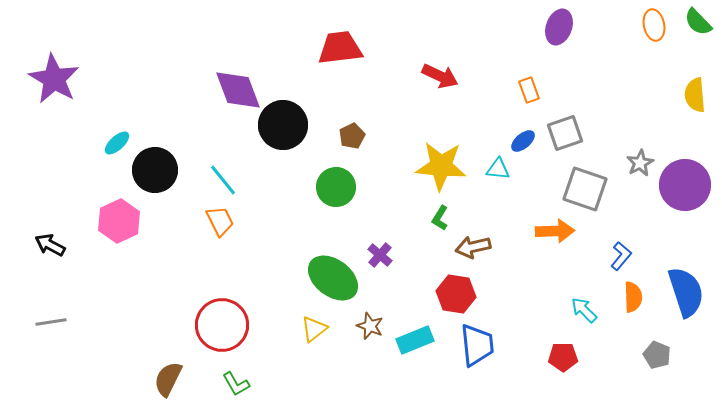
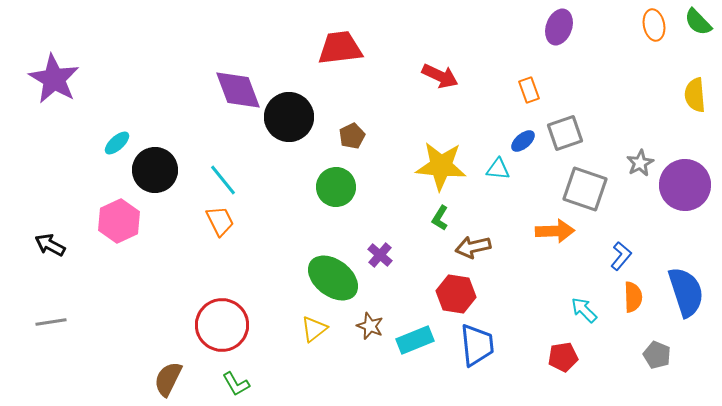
black circle at (283, 125): moved 6 px right, 8 px up
red pentagon at (563, 357): rotated 8 degrees counterclockwise
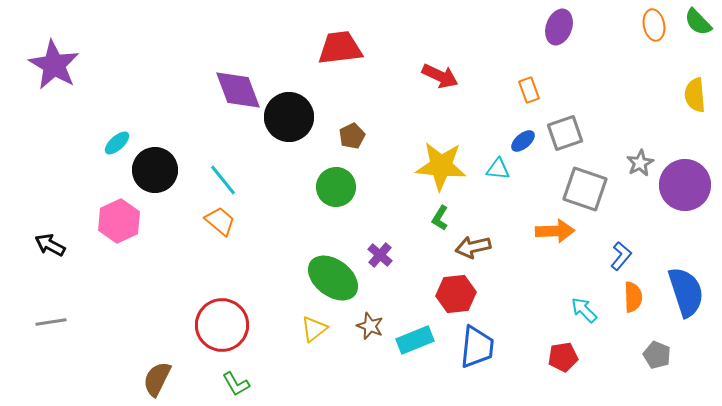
purple star at (54, 79): moved 14 px up
orange trapezoid at (220, 221): rotated 24 degrees counterclockwise
red hexagon at (456, 294): rotated 15 degrees counterclockwise
blue trapezoid at (477, 345): moved 2 px down; rotated 12 degrees clockwise
brown semicircle at (168, 379): moved 11 px left
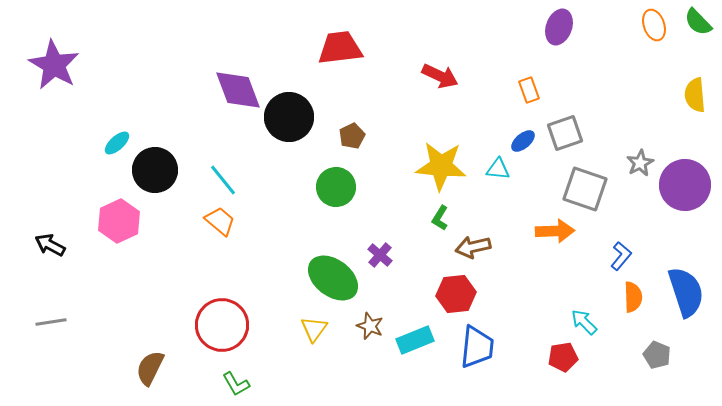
orange ellipse at (654, 25): rotated 8 degrees counterclockwise
cyan arrow at (584, 310): moved 12 px down
yellow triangle at (314, 329): rotated 16 degrees counterclockwise
brown semicircle at (157, 379): moved 7 px left, 11 px up
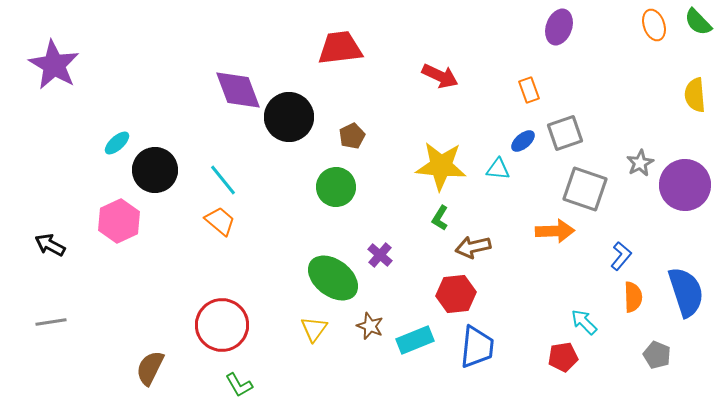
green L-shape at (236, 384): moved 3 px right, 1 px down
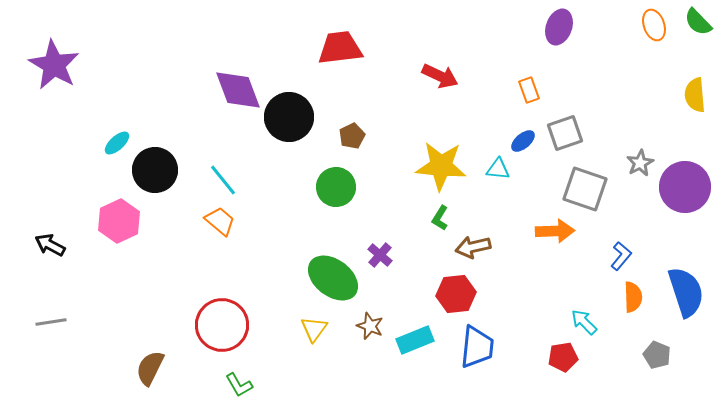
purple circle at (685, 185): moved 2 px down
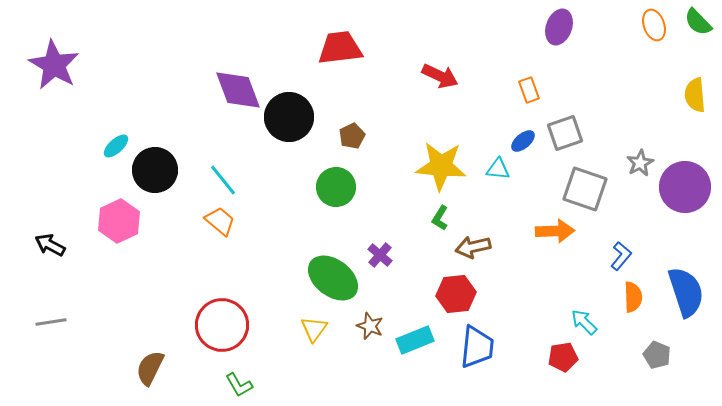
cyan ellipse at (117, 143): moved 1 px left, 3 px down
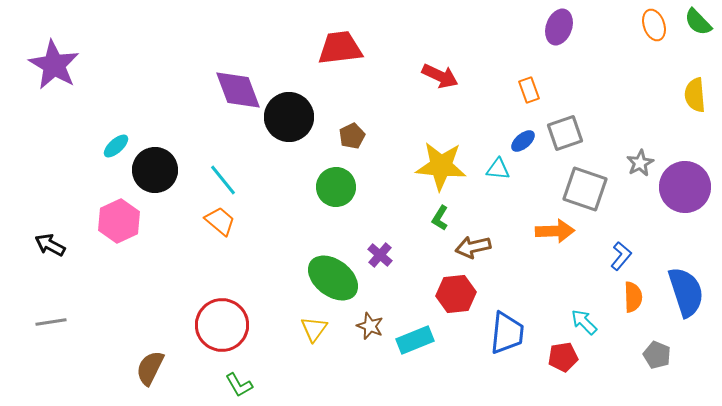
blue trapezoid at (477, 347): moved 30 px right, 14 px up
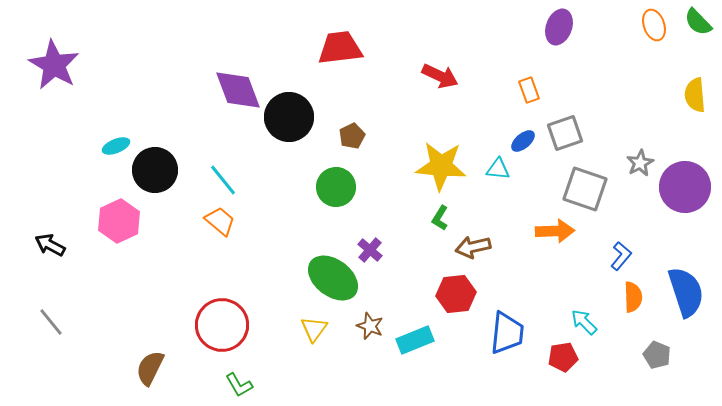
cyan ellipse at (116, 146): rotated 20 degrees clockwise
purple cross at (380, 255): moved 10 px left, 5 px up
gray line at (51, 322): rotated 60 degrees clockwise
